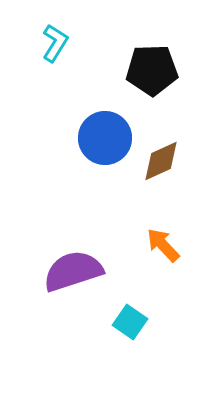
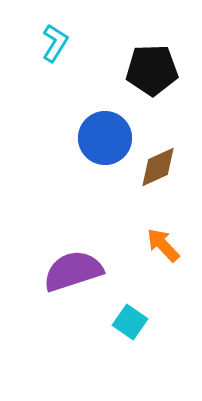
brown diamond: moved 3 px left, 6 px down
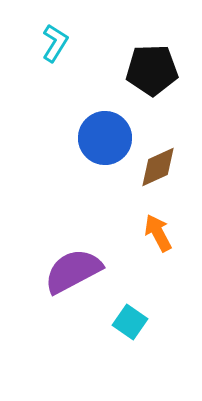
orange arrow: moved 5 px left, 12 px up; rotated 15 degrees clockwise
purple semicircle: rotated 10 degrees counterclockwise
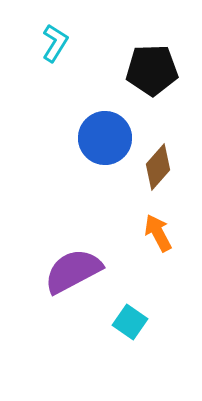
brown diamond: rotated 24 degrees counterclockwise
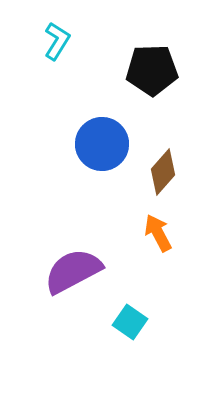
cyan L-shape: moved 2 px right, 2 px up
blue circle: moved 3 px left, 6 px down
brown diamond: moved 5 px right, 5 px down
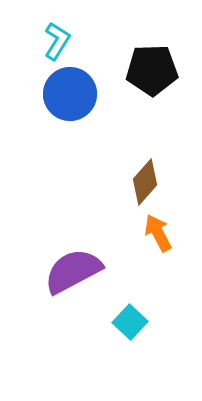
blue circle: moved 32 px left, 50 px up
brown diamond: moved 18 px left, 10 px down
cyan square: rotated 8 degrees clockwise
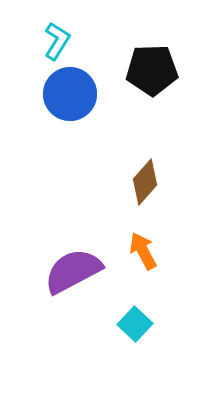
orange arrow: moved 15 px left, 18 px down
cyan square: moved 5 px right, 2 px down
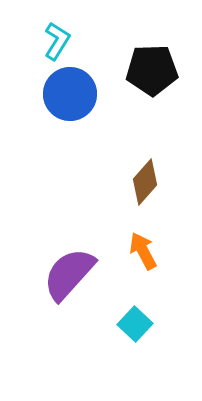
purple semicircle: moved 4 px left, 3 px down; rotated 20 degrees counterclockwise
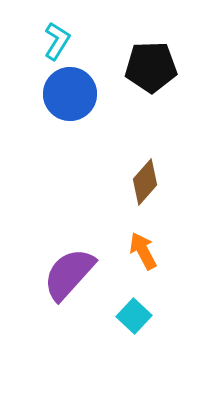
black pentagon: moved 1 px left, 3 px up
cyan square: moved 1 px left, 8 px up
